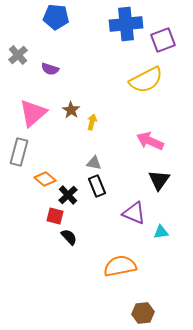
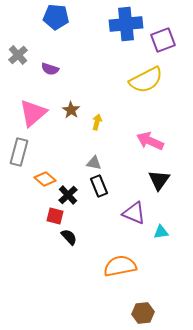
yellow arrow: moved 5 px right
black rectangle: moved 2 px right
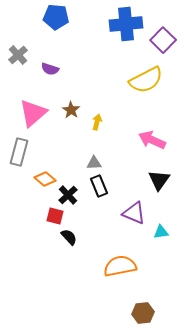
purple square: rotated 25 degrees counterclockwise
pink arrow: moved 2 px right, 1 px up
gray triangle: rotated 14 degrees counterclockwise
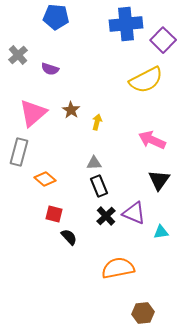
black cross: moved 38 px right, 21 px down
red square: moved 1 px left, 2 px up
orange semicircle: moved 2 px left, 2 px down
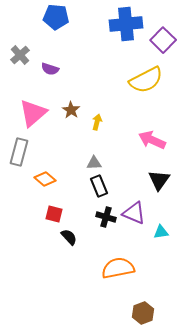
gray cross: moved 2 px right
black cross: moved 1 px down; rotated 30 degrees counterclockwise
brown hexagon: rotated 15 degrees counterclockwise
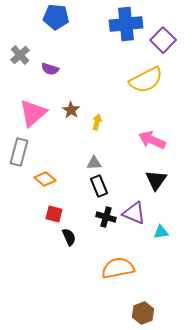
black triangle: moved 3 px left
black semicircle: rotated 18 degrees clockwise
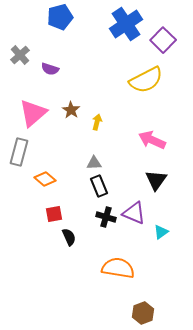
blue pentagon: moved 4 px right; rotated 20 degrees counterclockwise
blue cross: rotated 28 degrees counterclockwise
red square: rotated 24 degrees counterclockwise
cyan triangle: rotated 28 degrees counterclockwise
orange semicircle: rotated 20 degrees clockwise
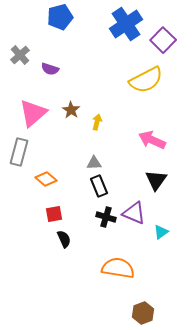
orange diamond: moved 1 px right
black semicircle: moved 5 px left, 2 px down
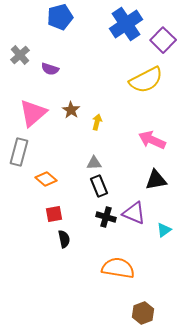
black triangle: rotated 45 degrees clockwise
cyan triangle: moved 3 px right, 2 px up
black semicircle: rotated 12 degrees clockwise
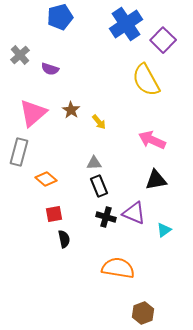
yellow semicircle: rotated 88 degrees clockwise
yellow arrow: moved 2 px right; rotated 126 degrees clockwise
